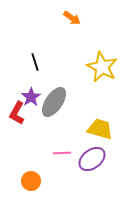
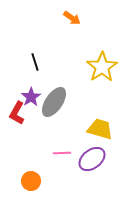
yellow star: rotated 12 degrees clockwise
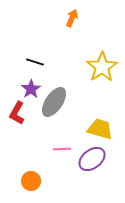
orange arrow: rotated 102 degrees counterclockwise
black line: rotated 54 degrees counterclockwise
purple star: moved 8 px up
pink line: moved 4 px up
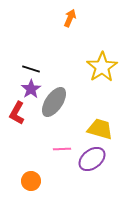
orange arrow: moved 2 px left
black line: moved 4 px left, 7 px down
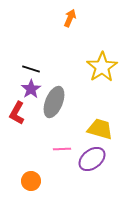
gray ellipse: rotated 12 degrees counterclockwise
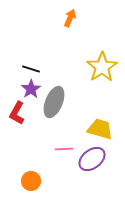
pink line: moved 2 px right
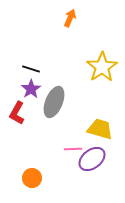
pink line: moved 9 px right
orange circle: moved 1 px right, 3 px up
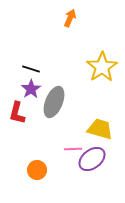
red L-shape: rotated 15 degrees counterclockwise
orange circle: moved 5 px right, 8 px up
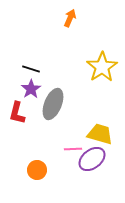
gray ellipse: moved 1 px left, 2 px down
yellow trapezoid: moved 5 px down
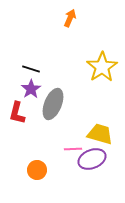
purple ellipse: rotated 16 degrees clockwise
